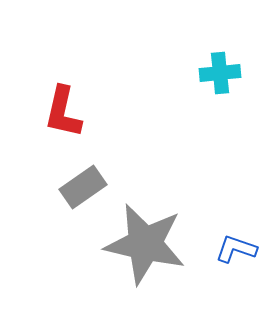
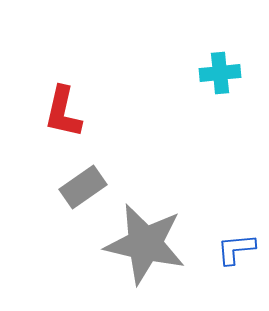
blue L-shape: rotated 24 degrees counterclockwise
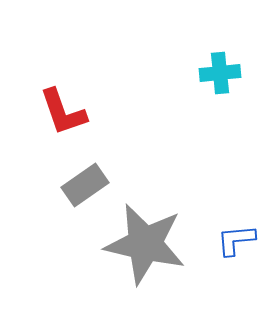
red L-shape: rotated 32 degrees counterclockwise
gray rectangle: moved 2 px right, 2 px up
blue L-shape: moved 9 px up
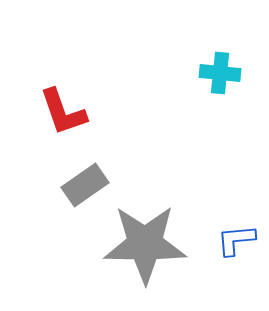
cyan cross: rotated 12 degrees clockwise
gray star: rotated 12 degrees counterclockwise
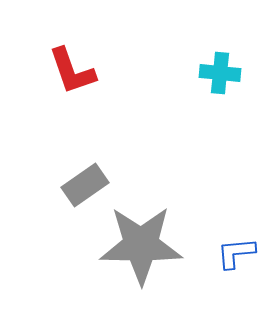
red L-shape: moved 9 px right, 41 px up
blue L-shape: moved 13 px down
gray star: moved 4 px left, 1 px down
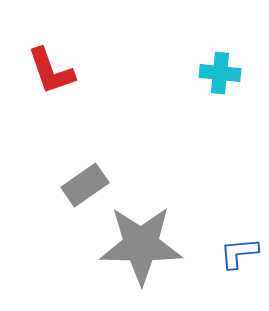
red L-shape: moved 21 px left
blue L-shape: moved 3 px right
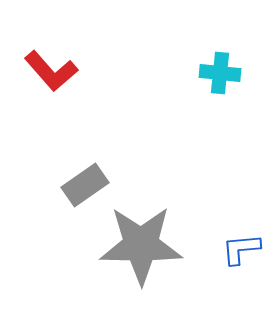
red L-shape: rotated 22 degrees counterclockwise
blue L-shape: moved 2 px right, 4 px up
